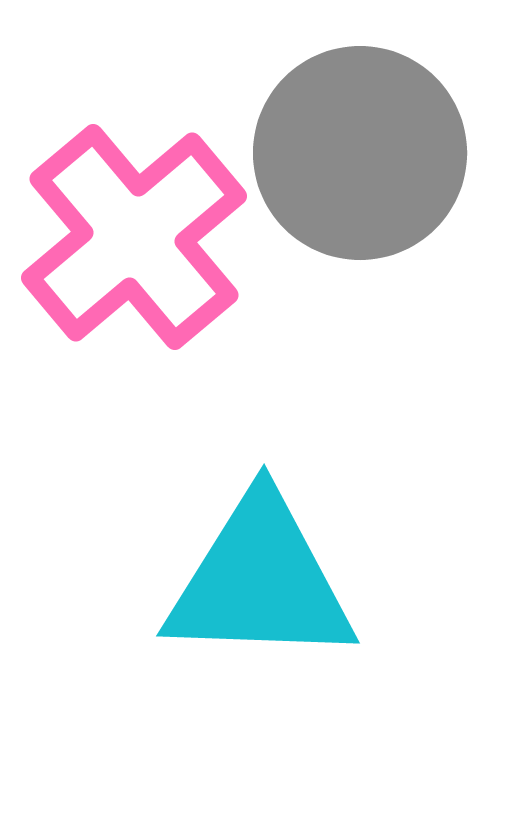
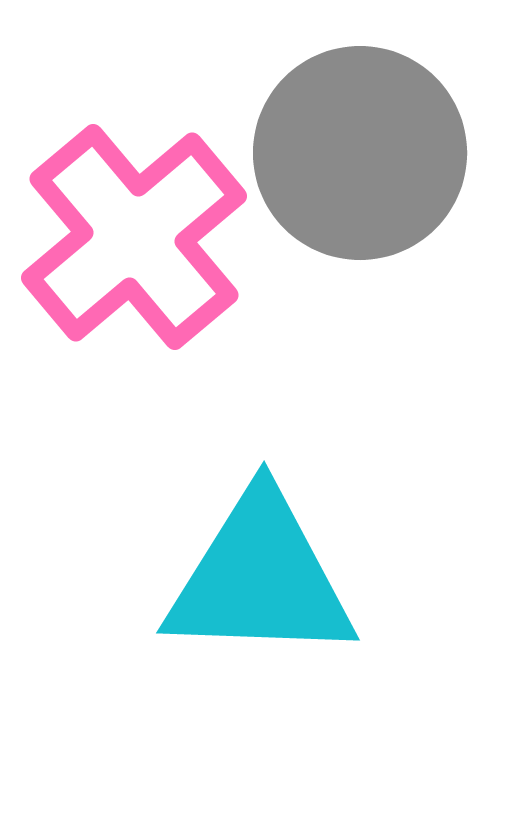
cyan triangle: moved 3 px up
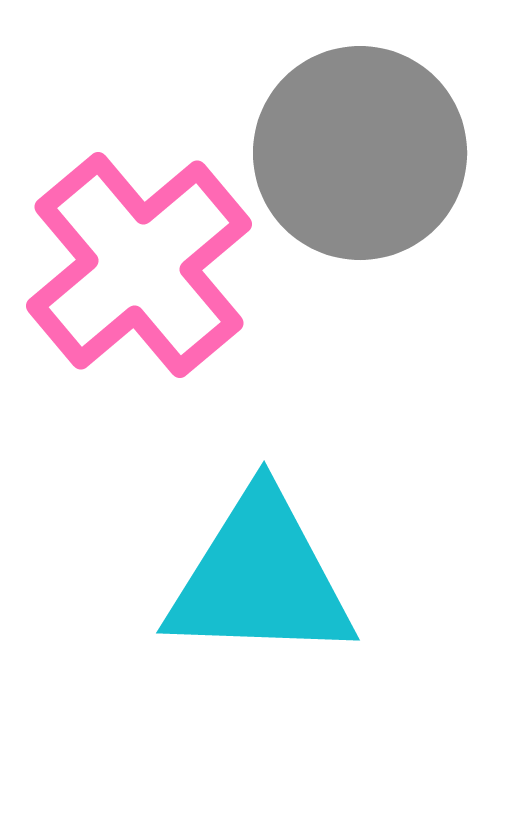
pink cross: moved 5 px right, 28 px down
